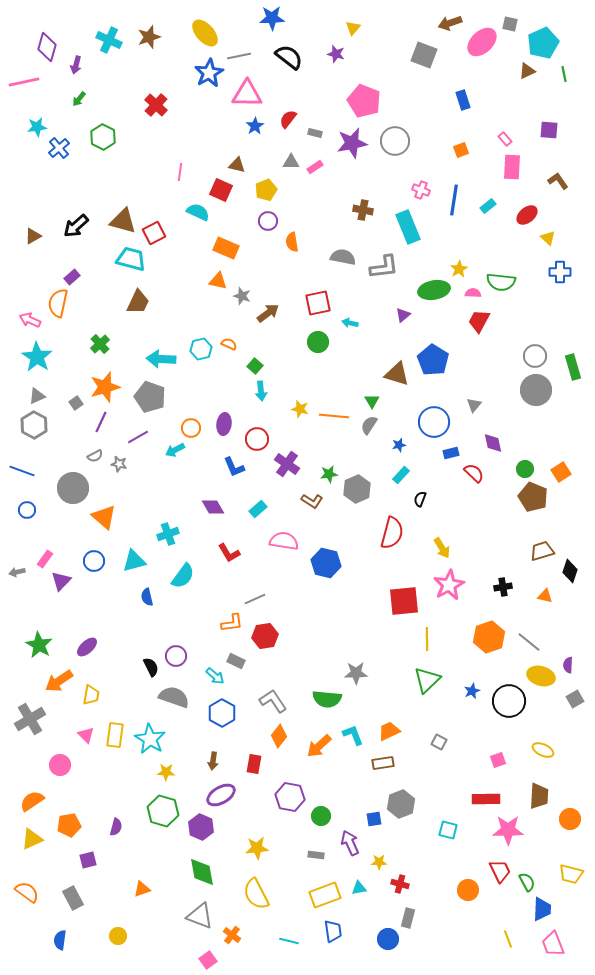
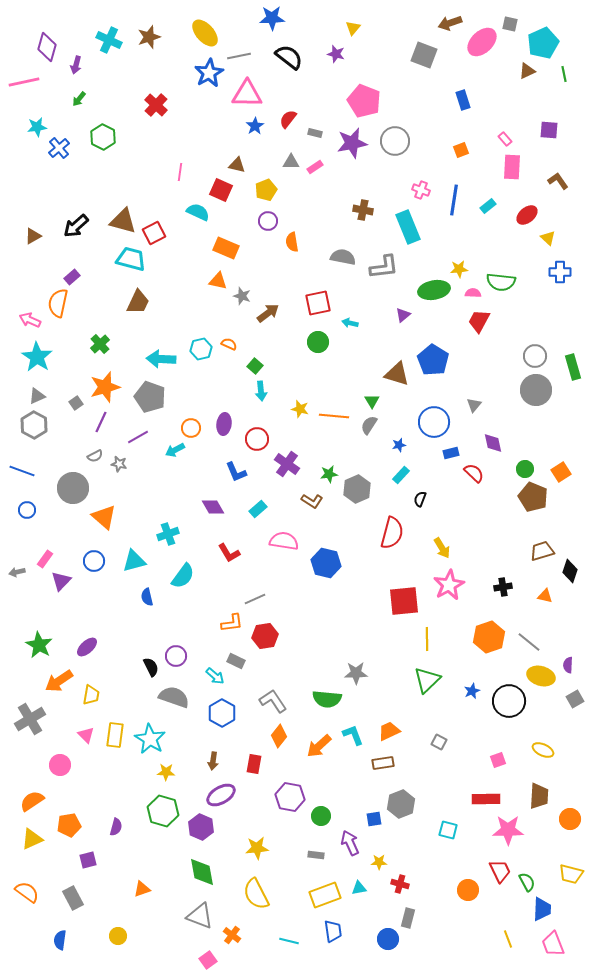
yellow star at (459, 269): rotated 24 degrees clockwise
blue L-shape at (234, 467): moved 2 px right, 5 px down
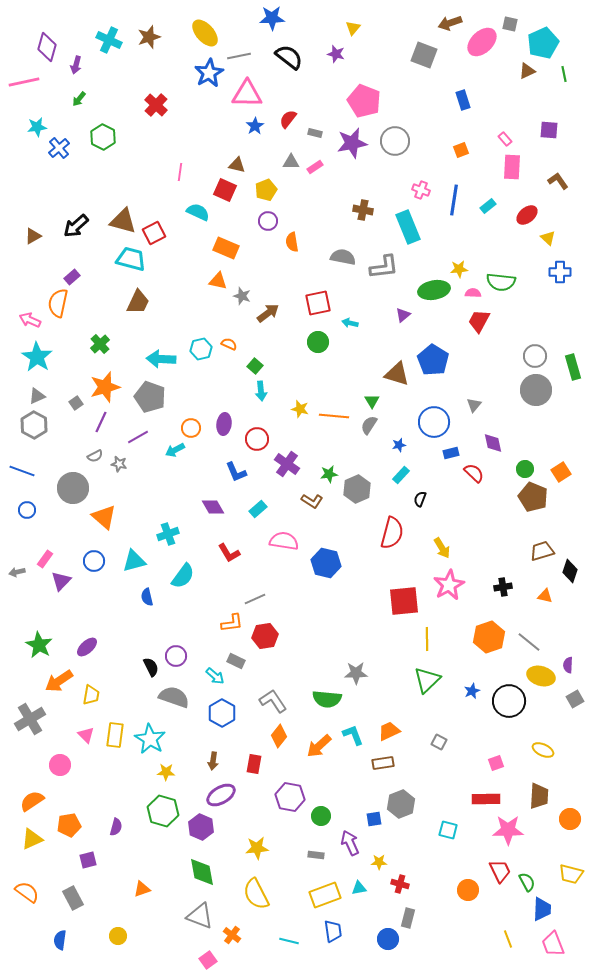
red square at (221, 190): moved 4 px right
pink square at (498, 760): moved 2 px left, 3 px down
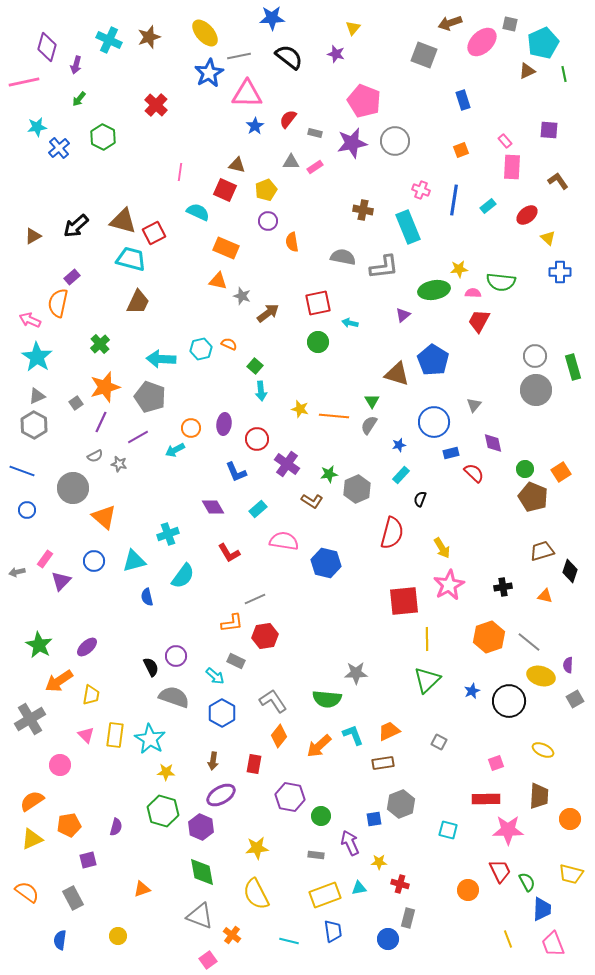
pink rectangle at (505, 139): moved 2 px down
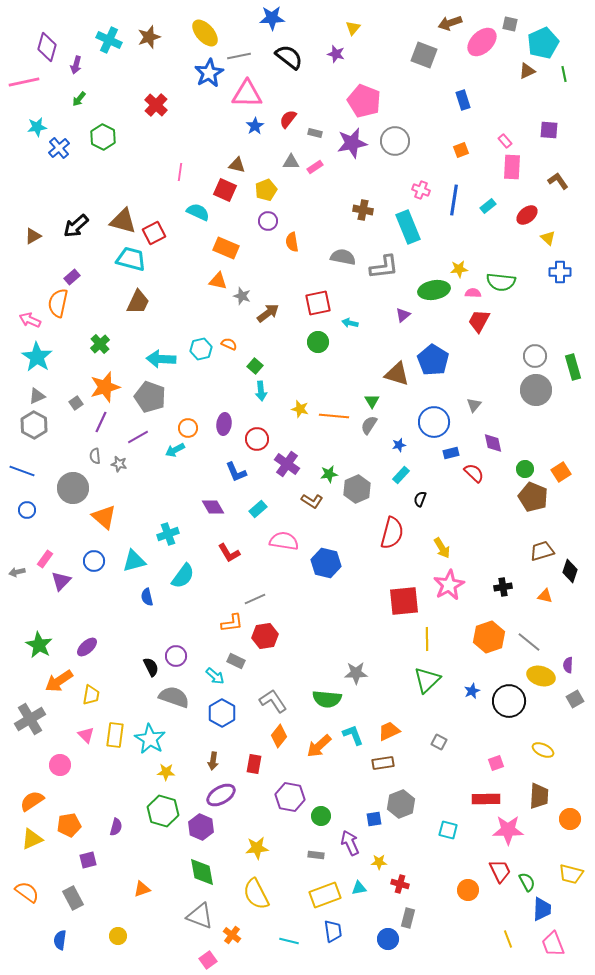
orange circle at (191, 428): moved 3 px left
gray semicircle at (95, 456): rotated 112 degrees clockwise
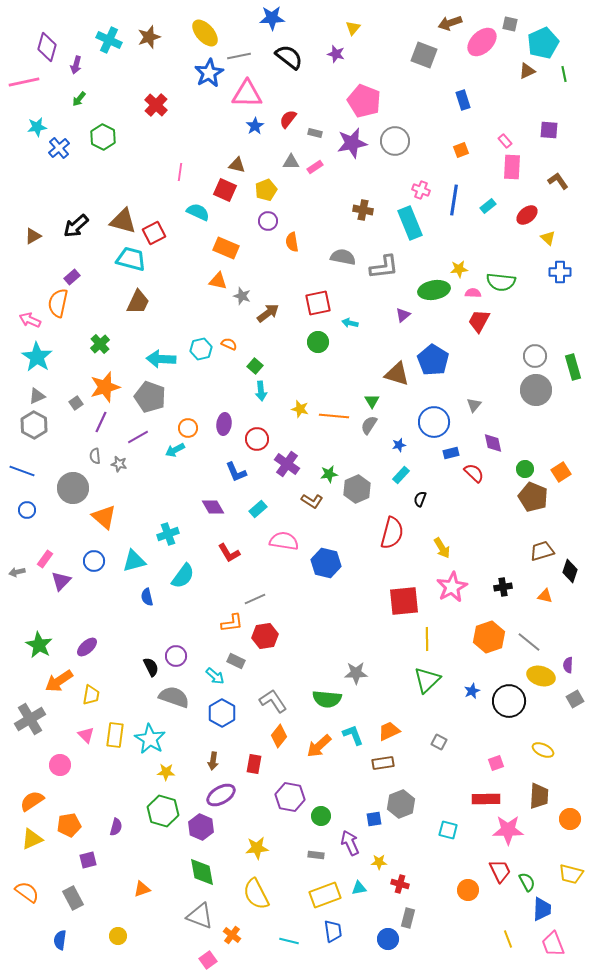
cyan rectangle at (408, 227): moved 2 px right, 4 px up
pink star at (449, 585): moved 3 px right, 2 px down
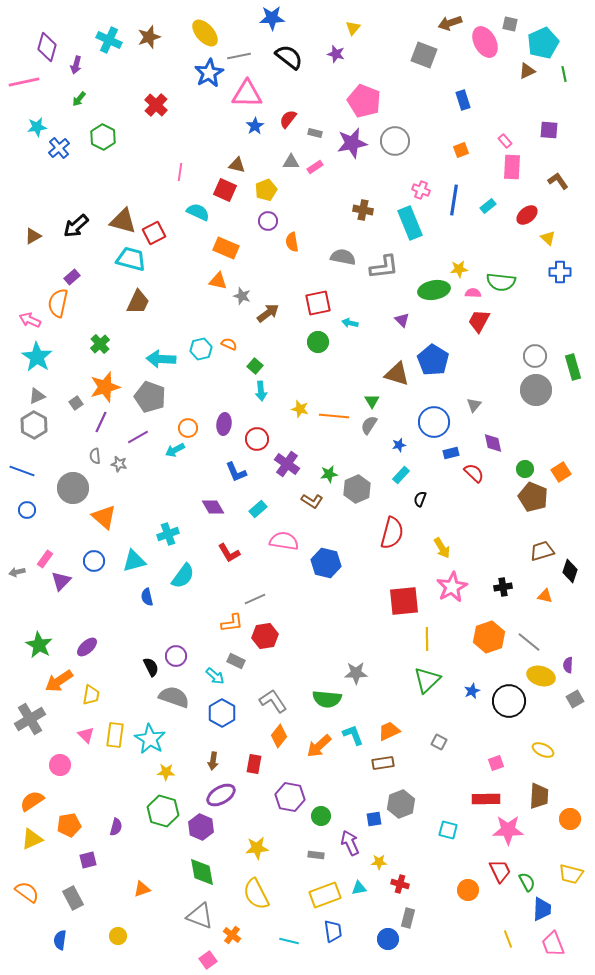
pink ellipse at (482, 42): moved 3 px right; rotated 76 degrees counterclockwise
purple triangle at (403, 315): moved 1 px left, 5 px down; rotated 35 degrees counterclockwise
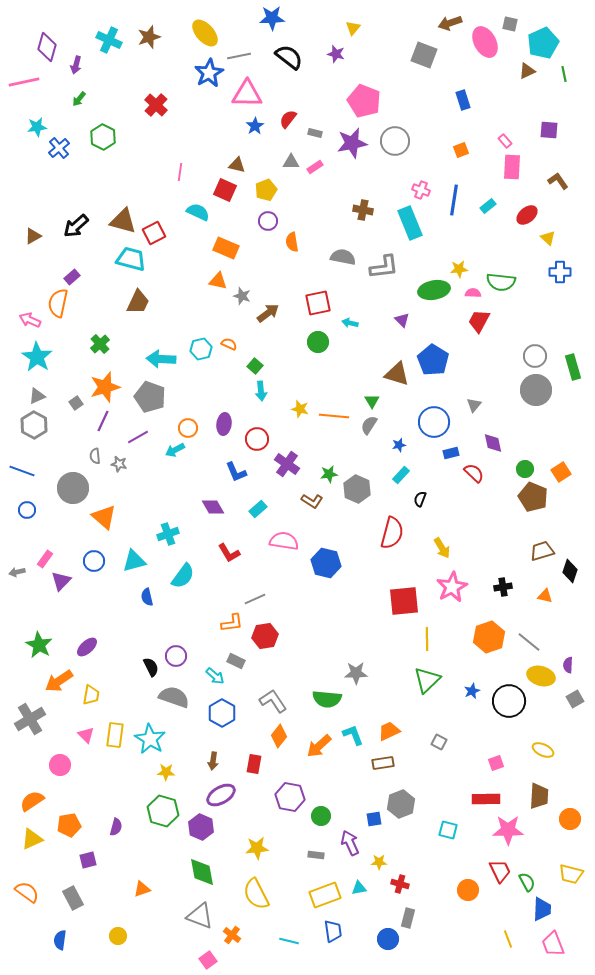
purple line at (101, 422): moved 2 px right, 1 px up
gray hexagon at (357, 489): rotated 12 degrees counterclockwise
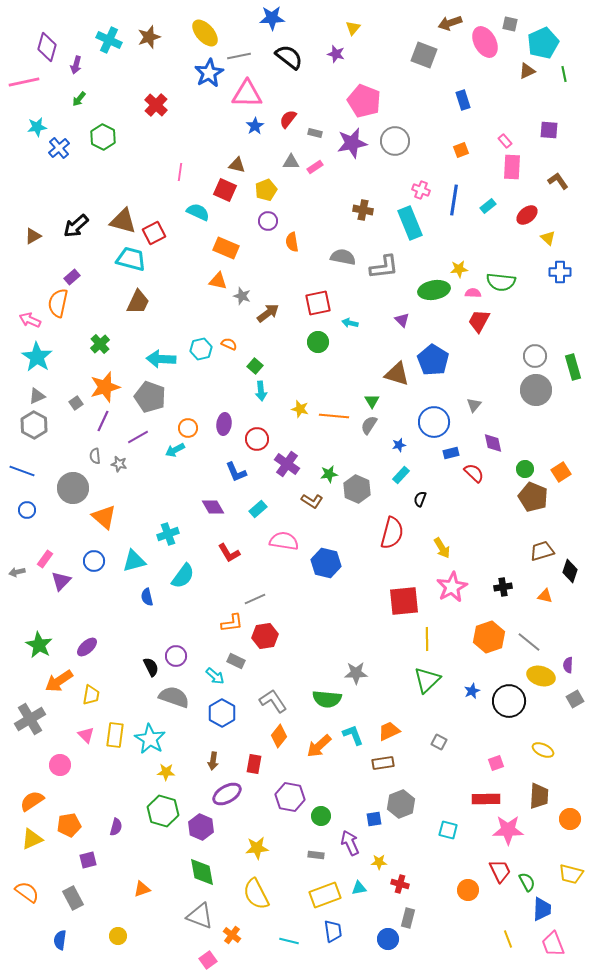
purple ellipse at (221, 795): moved 6 px right, 1 px up
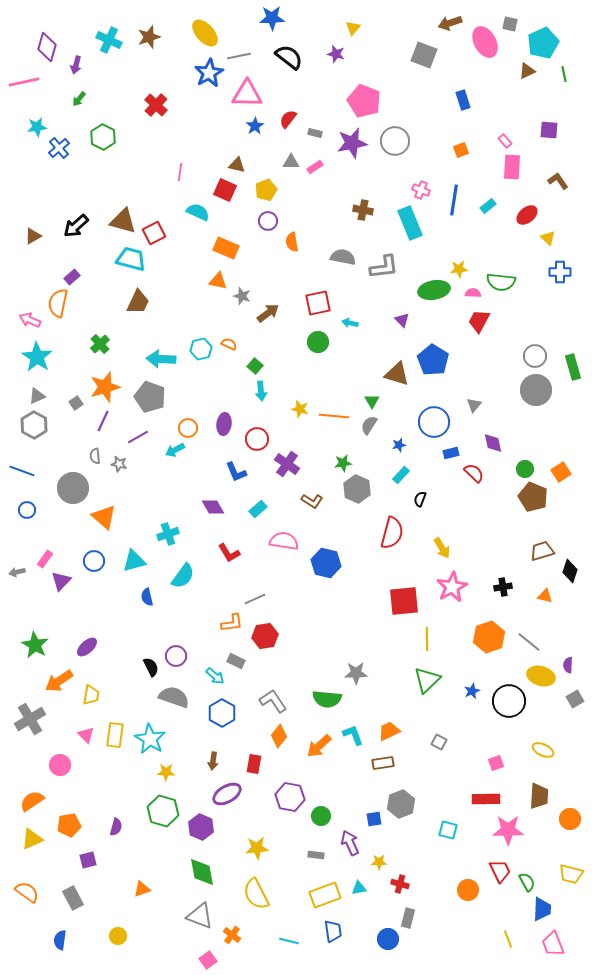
green star at (329, 474): moved 14 px right, 11 px up
green star at (39, 645): moved 4 px left
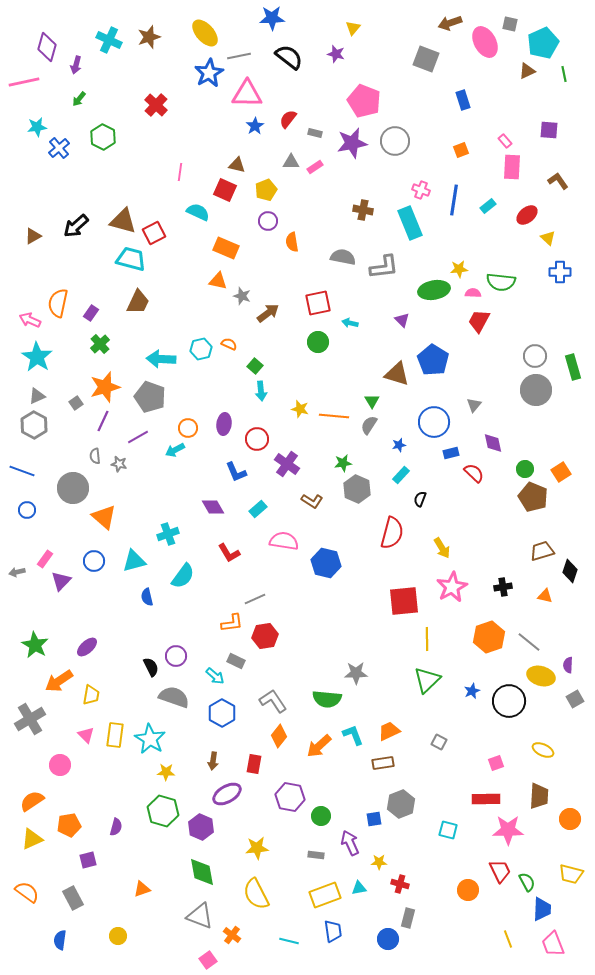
gray square at (424, 55): moved 2 px right, 4 px down
purple rectangle at (72, 277): moved 19 px right, 36 px down; rotated 14 degrees counterclockwise
